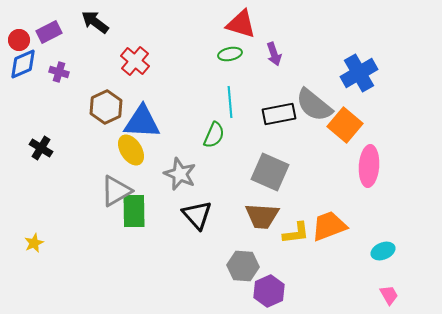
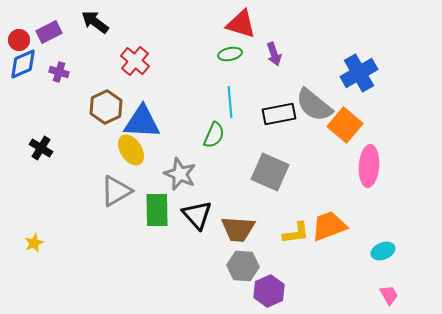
green rectangle: moved 23 px right, 1 px up
brown trapezoid: moved 24 px left, 13 px down
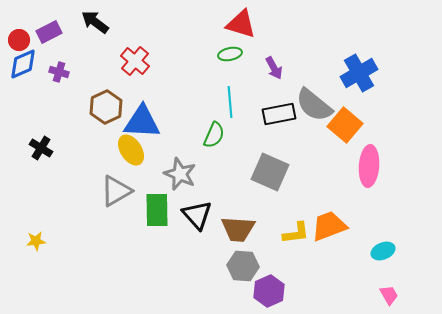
purple arrow: moved 14 px down; rotated 10 degrees counterclockwise
yellow star: moved 2 px right, 2 px up; rotated 18 degrees clockwise
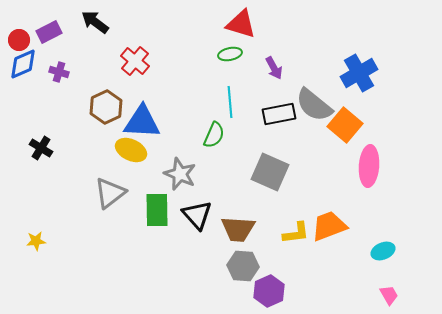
yellow ellipse: rotated 32 degrees counterclockwise
gray triangle: moved 6 px left, 2 px down; rotated 8 degrees counterclockwise
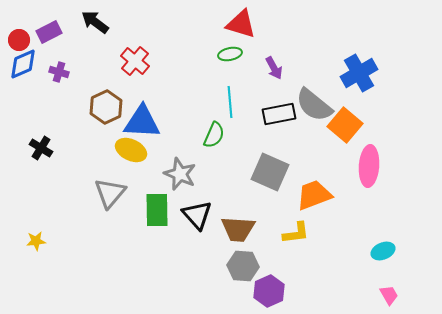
gray triangle: rotated 12 degrees counterclockwise
orange trapezoid: moved 15 px left, 31 px up
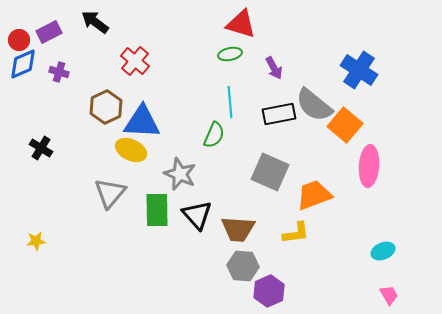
blue cross: moved 3 px up; rotated 27 degrees counterclockwise
